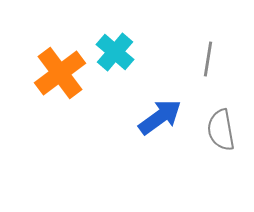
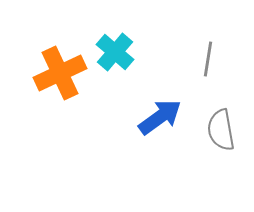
orange cross: rotated 12 degrees clockwise
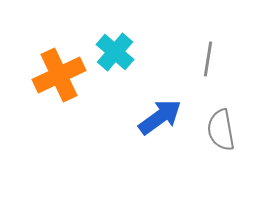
orange cross: moved 1 px left, 2 px down
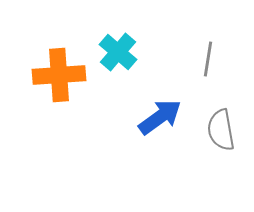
cyan cross: moved 3 px right
orange cross: rotated 21 degrees clockwise
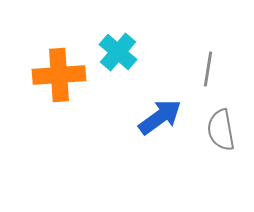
gray line: moved 10 px down
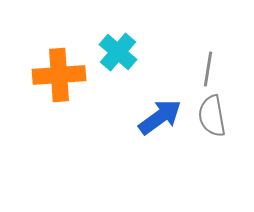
gray semicircle: moved 9 px left, 14 px up
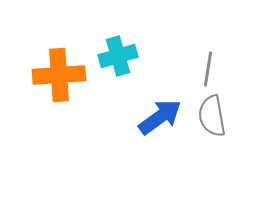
cyan cross: moved 4 px down; rotated 33 degrees clockwise
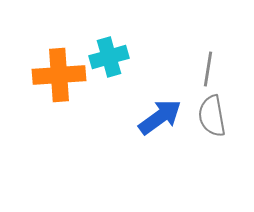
cyan cross: moved 9 px left, 1 px down
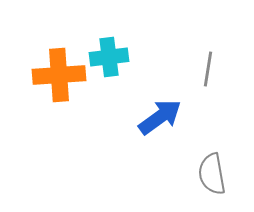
cyan cross: rotated 9 degrees clockwise
gray semicircle: moved 58 px down
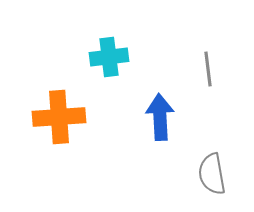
gray line: rotated 16 degrees counterclockwise
orange cross: moved 42 px down
blue arrow: rotated 57 degrees counterclockwise
